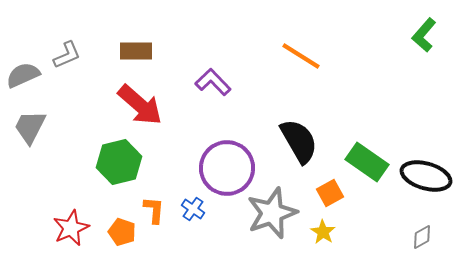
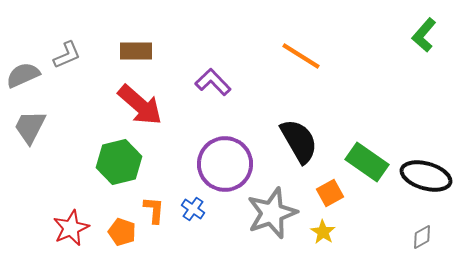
purple circle: moved 2 px left, 4 px up
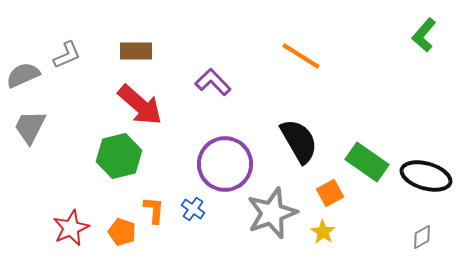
green hexagon: moved 6 px up
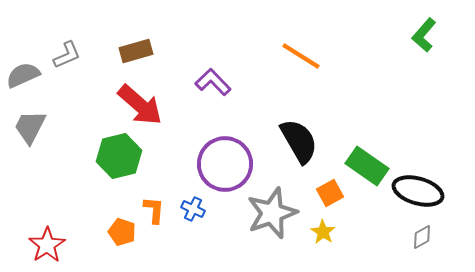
brown rectangle: rotated 16 degrees counterclockwise
green rectangle: moved 4 px down
black ellipse: moved 8 px left, 15 px down
blue cross: rotated 10 degrees counterclockwise
red star: moved 24 px left, 17 px down; rotated 9 degrees counterclockwise
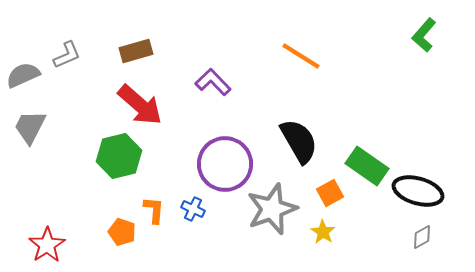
gray star: moved 4 px up
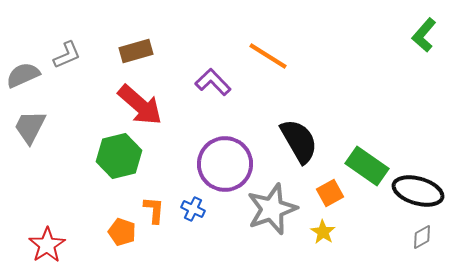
orange line: moved 33 px left
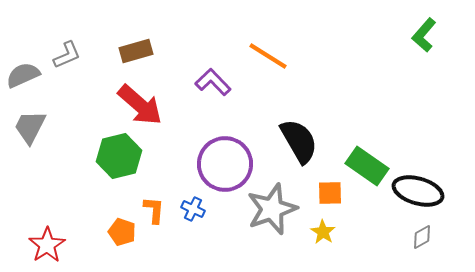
orange square: rotated 28 degrees clockwise
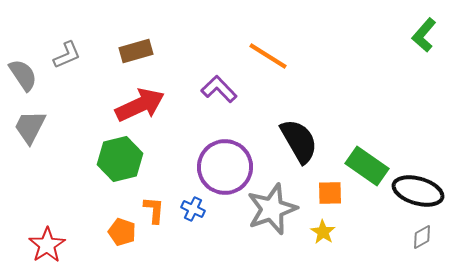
gray semicircle: rotated 80 degrees clockwise
purple L-shape: moved 6 px right, 7 px down
red arrow: rotated 66 degrees counterclockwise
green hexagon: moved 1 px right, 3 px down
purple circle: moved 3 px down
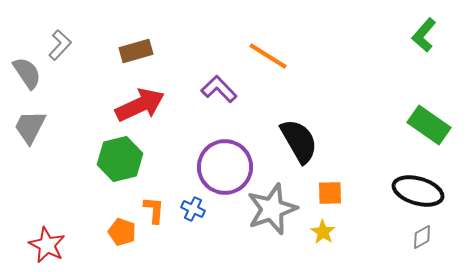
gray L-shape: moved 7 px left, 10 px up; rotated 24 degrees counterclockwise
gray semicircle: moved 4 px right, 2 px up
green rectangle: moved 62 px right, 41 px up
red star: rotated 12 degrees counterclockwise
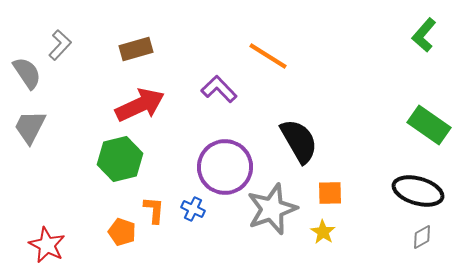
brown rectangle: moved 2 px up
